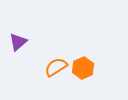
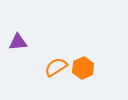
purple triangle: rotated 36 degrees clockwise
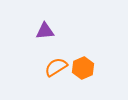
purple triangle: moved 27 px right, 11 px up
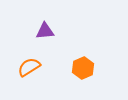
orange semicircle: moved 27 px left
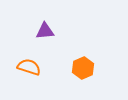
orange semicircle: rotated 50 degrees clockwise
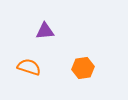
orange hexagon: rotated 15 degrees clockwise
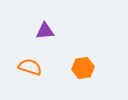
orange semicircle: moved 1 px right
